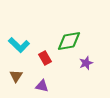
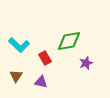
purple triangle: moved 1 px left, 4 px up
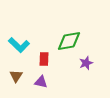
red rectangle: moved 1 px left, 1 px down; rotated 32 degrees clockwise
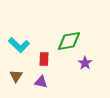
purple star: moved 1 px left; rotated 16 degrees counterclockwise
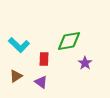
brown triangle: rotated 24 degrees clockwise
purple triangle: rotated 24 degrees clockwise
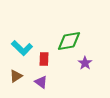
cyan L-shape: moved 3 px right, 3 px down
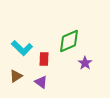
green diamond: rotated 15 degrees counterclockwise
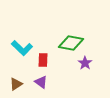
green diamond: moved 2 px right, 2 px down; rotated 35 degrees clockwise
red rectangle: moved 1 px left, 1 px down
brown triangle: moved 8 px down
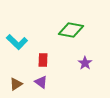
green diamond: moved 13 px up
cyan L-shape: moved 5 px left, 6 px up
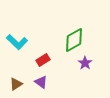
green diamond: moved 3 px right, 10 px down; rotated 40 degrees counterclockwise
red rectangle: rotated 56 degrees clockwise
